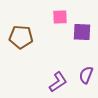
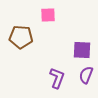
pink square: moved 12 px left, 2 px up
purple square: moved 18 px down
purple L-shape: moved 1 px left, 4 px up; rotated 35 degrees counterclockwise
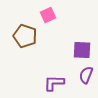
pink square: rotated 21 degrees counterclockwise
brown pentagon: moved 4 px right, 1 px up; rotated 15 degrees clockwise
purple L-shape: moved 3 px left, 5 px down; rotated 110 degrees counterclockwise
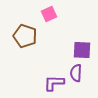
pink square: moved 1 px right, 1 px up
purple semicircle: moved 10 px left, 2 px up; rotated 18 degrees counterclockwise
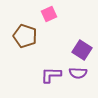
purple square: rotated 30 degrees clockwise
purple semicircle: moved 2 px right; rotated 90 degrees counterclockwise
purple L-shape: moved 3 px left, 8 px up
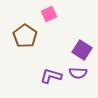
brown pentagon: rotated 15 degrees clockwise
purple L-shape: moved 1 px down; rotated 15 degrees clockwise
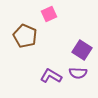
brown pentagon: rotated 10 degrees counterclockwise
purple L-shape: rotated 15 degrees clockwise
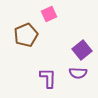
brown pentagon: moved 1 px right, 1 px up; rotated 25 degrees clockwise
purple square: rotated 18 degrees clockwise
purple L-shape: moved 3 px left, 2 px down; rotated 60 degrees clockwise
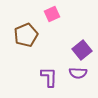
pink square: moved 3 px right
purple L-shape: moved 1 px right, 1 px up
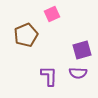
purple square: rotated 24 degrees clockwise
purple L-shape: moved 1 px up
